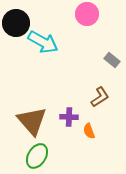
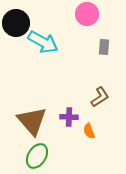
gray rectangle: moved 8 px left, 13 px up; rotated 56 degrees clockwise
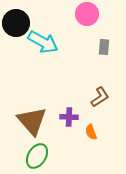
orange semicircle: moved 2 px right, 1 px down
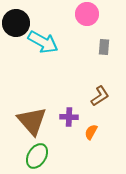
brown L-shape: moved 1 px up
orange semicircle: rotated 49 degrees clockwise
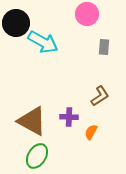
brown triangle: rotated 20 degrees counterclockwise
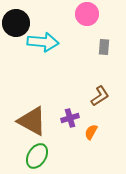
cyan arrow: rotated 24 degrees counterclockwise
purple cross: moved 1 px right, 1 px down; rotated 18 degrees counterclockwise
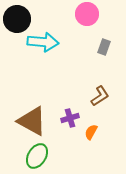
black circle: moved 1 px right, 4 px up
gray rectangle: rotated 14 degrees clockwise
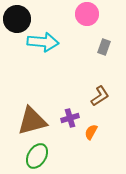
brown triangle: rotated 44 degrees counterclockwise
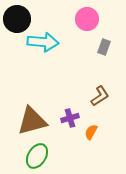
pink circle: moved 5 px down
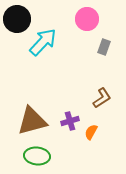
cyan arrow: rotated 52 degrees counterclockwise
brown L-shape: moved 2 px right, 2 px down
purple cross: moved 3 px down
green ellipse: rotated 65 degrees clockwise
